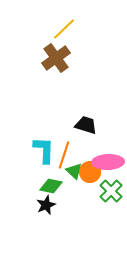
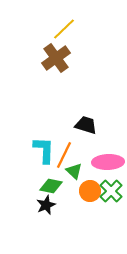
orange line: rotated 8 degrees clockwise
orange circle: moved 19 px down
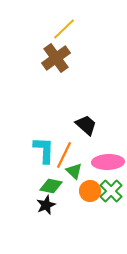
black trapezoid: rotated 25 degrees clockwise
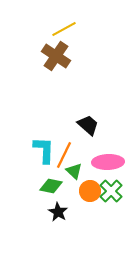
yellow line: rotated 15 degrees clockwise
brown cross: moved 2 px up; rotated 20 degrees counterclockwise
black trapezoid: moved 2 px right
black star: moved 12 px right, 7 px down; rotated 18 degrees counterclockwise
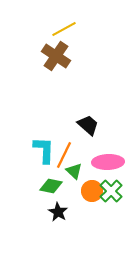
orange circle: moved 2 px right
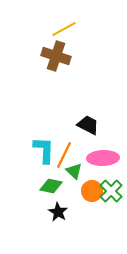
brown cross: rotated 16 degrees counterclockwise
black trapezoid: rotated 15 degrees counterclockwise
pink ellipse: moved 5 px left, 4 px up
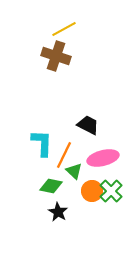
cyan L-shape: moved 2 px left, 7 px up
pink ellipse: rotated 12 degrees counterclockwise
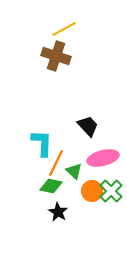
black trapezoid: moved 1 px down; rotated 20 degrees clockwise
orange line: moved 8 px left, 8 px down
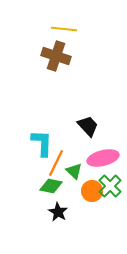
yellow line: rotated 35 degrees clockwise
green cross: moved 1 px left, 5 px up
